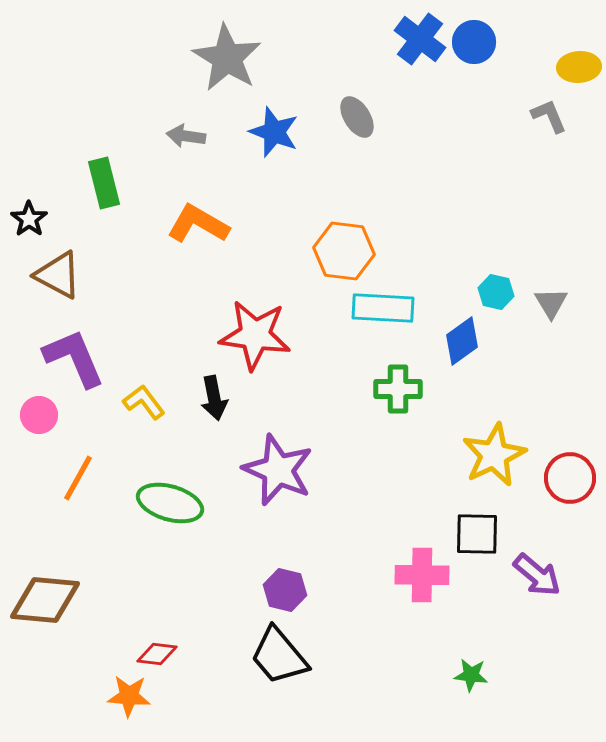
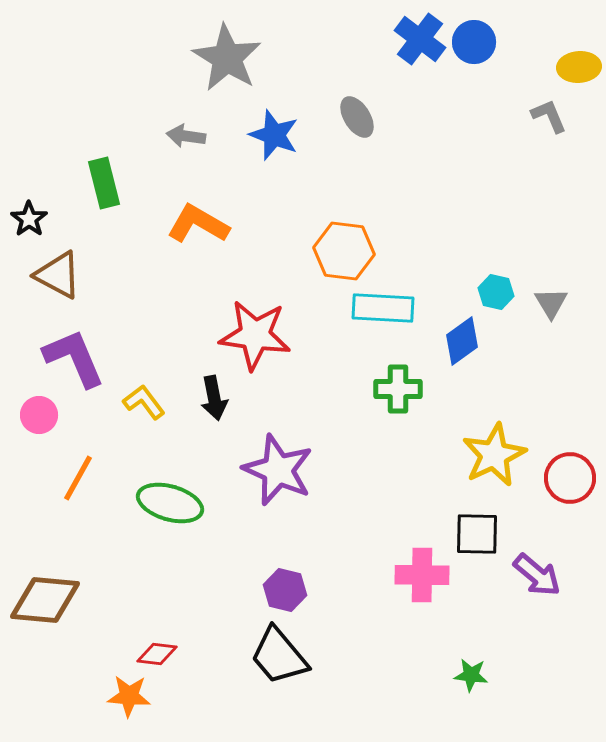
blue star: moved 3 px down
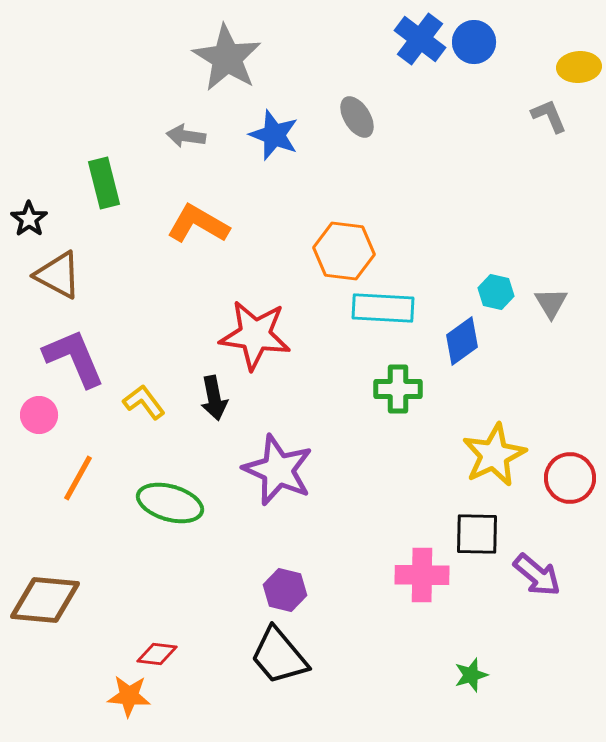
green star: rotated 24 degrees counterclockwise
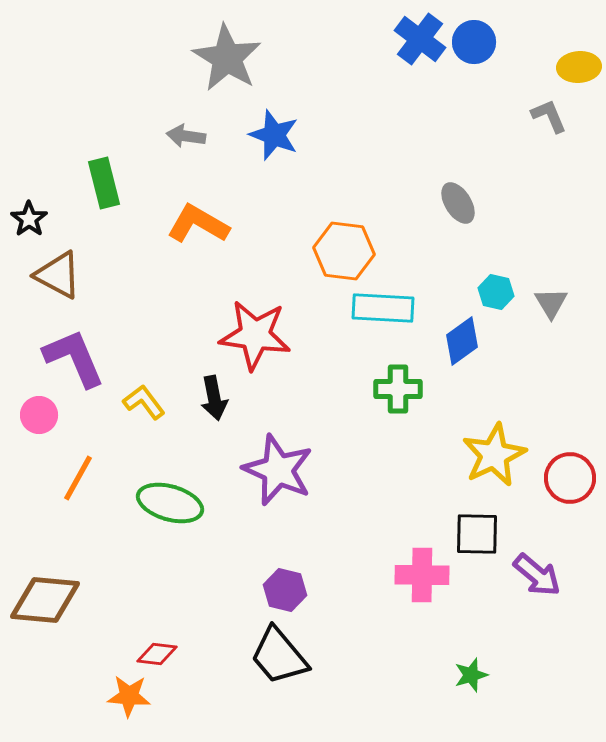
gray ellipse: moved 101 px right, 86 px down
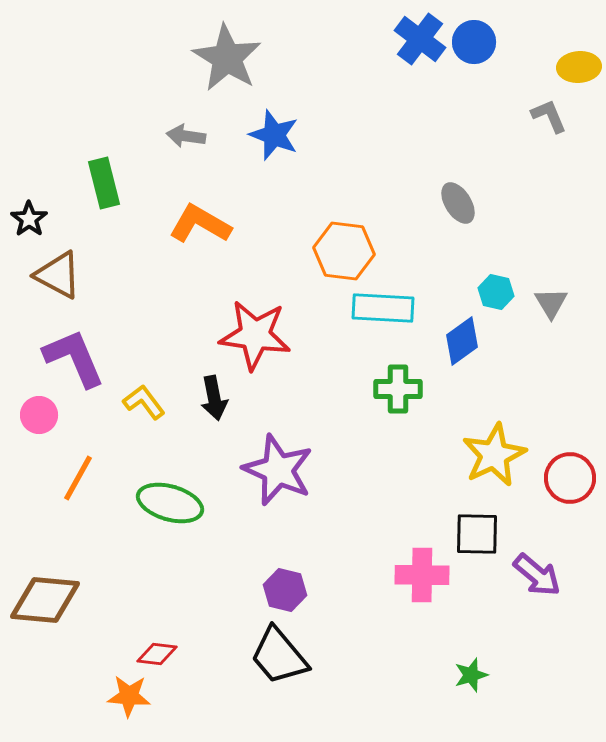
orange L-shape: moved 2 px right
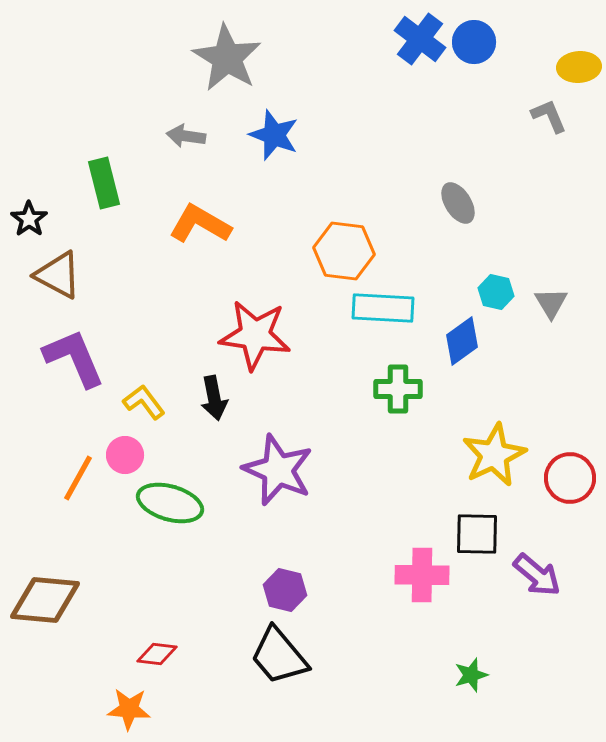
pink circle: moved 86 px right, 40 px down
orange star: moved 13 px down
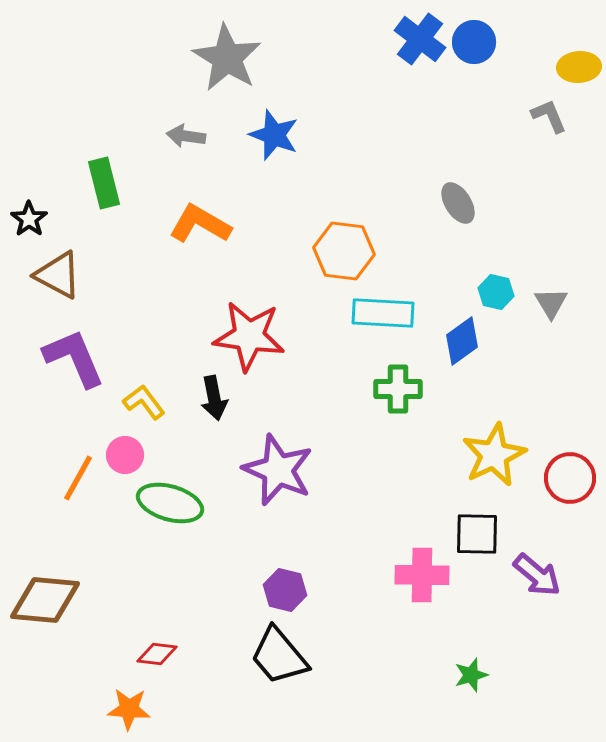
cyan rectangle: moved 5 px down
red star: moved 6 px left, 1 px down
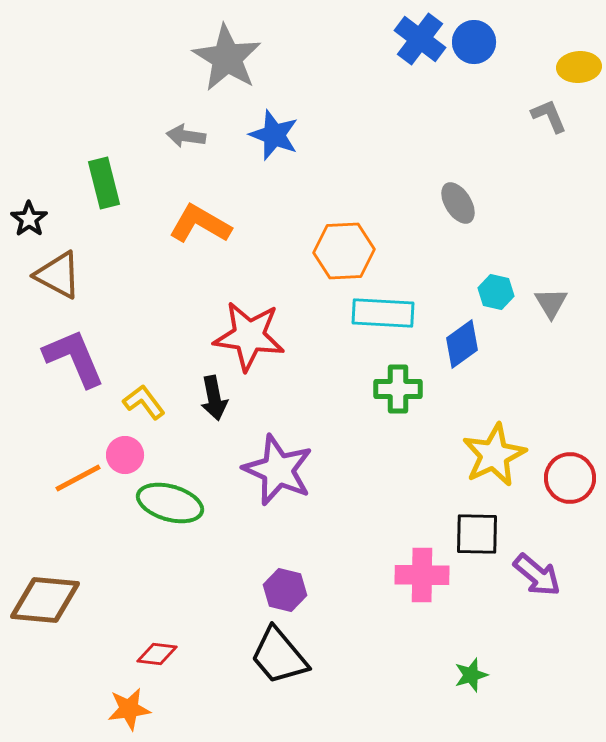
orange hexagon: rotated 10 degrees counterclockwise
blue diamond: moved 3 px down
orange line: rotated 33 degrees clockwise
orange star: rotated 12 degrees counterclockwise
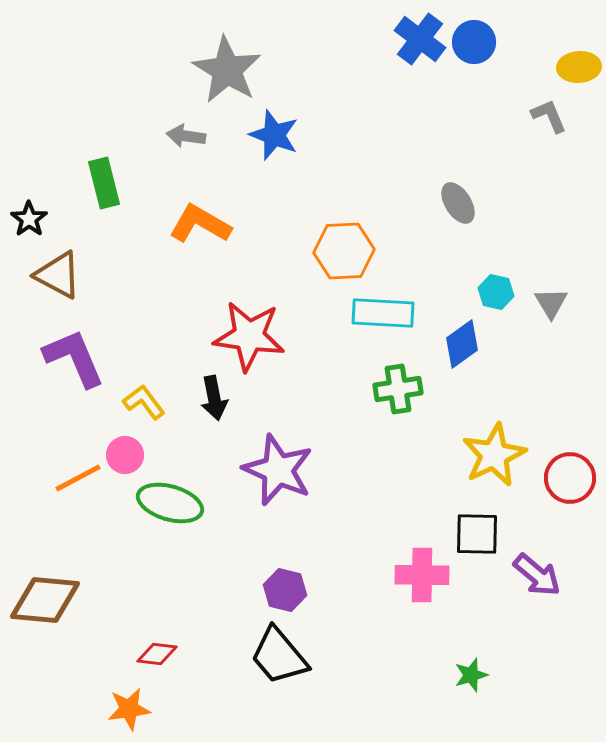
gray star: moved 12 px down
green cross: rotated 9 degrees counterclockwise
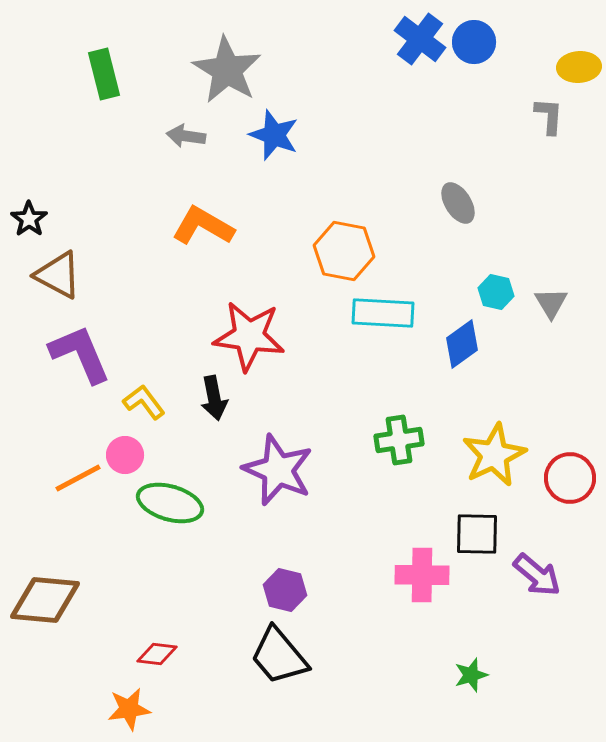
gray L-shape: rotated 27 degrees clockwise
green rectangle: moved 109 px up
orange L-shape: moved 3 px right, 2 px down
orange hexagon: rotated 14 degrees clockwise
purple L-shape: moved 6 px right, 4 px up
green cross: moved 1 px right, 51 px down
